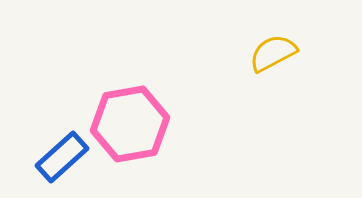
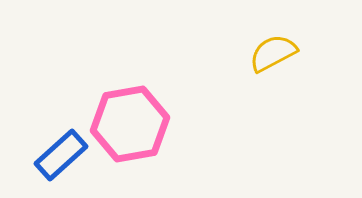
blue rectangle: moved 1 px left, 2 px up
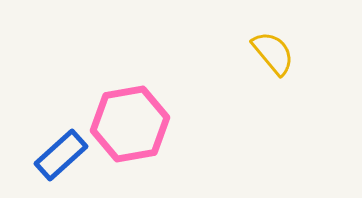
yellow semicircle: rotated 78 degrees clockwise
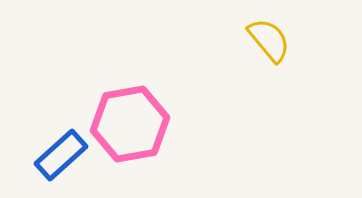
yellow semicircle: moved 4 px left, 13 px up
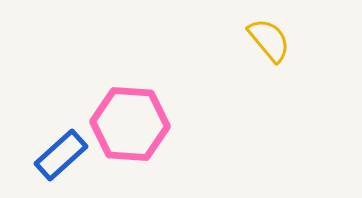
pink hexagon: rotated 14 degrees clockwise
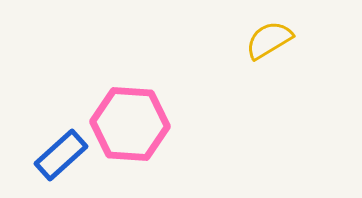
yellow semicircle: rotated 81 degrees counterclockwise
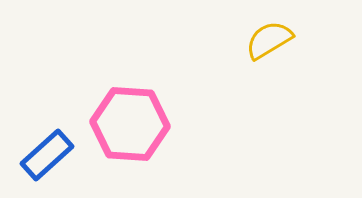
blue rectangle: moved 14 px left
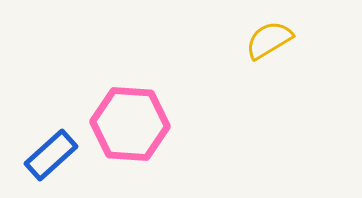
blue rectangle: moved 4 px right
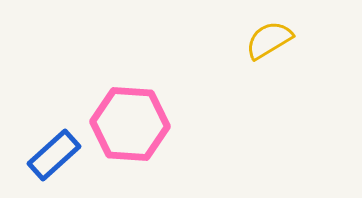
blue rectangle: moved 3 px right
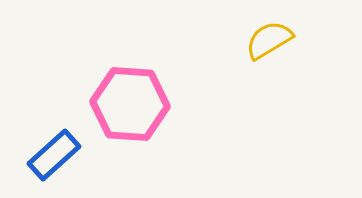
pink hexagon: moved 20 px up
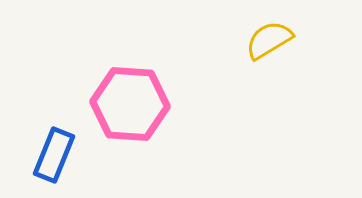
blue rectangle: rotated 26 degrees counterclockwise
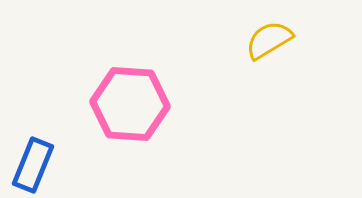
blue rectangle: moved 21 px left, 10 px down
